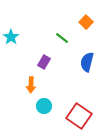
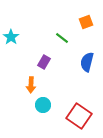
orange square: rotated 24 degrees clockwise
cyan circle: moved 1 px left, 1 px up
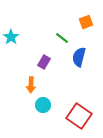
blue semicircle: moved 8 px left, 5 px up
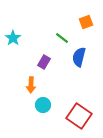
cyan star: moved 2 px right, 1 px down
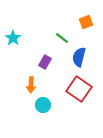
purple rectangle: moved 1 px right
red square: moved 27 px up
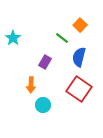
orange square: moved 6 px left, 3 px down; rotated 24 degrees counterclockwise
